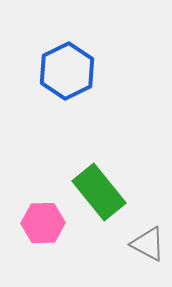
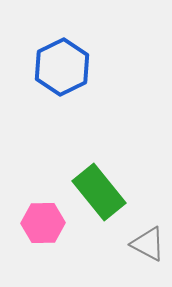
blue hexagon: moved 5 px left, 4 px up
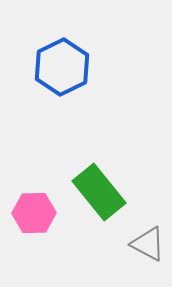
pink hexagon: moved 9 px left, 10 px up
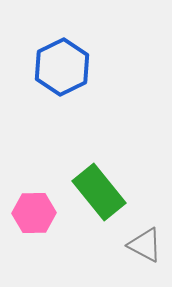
gray triangle: moved 3 px left, 1 px down
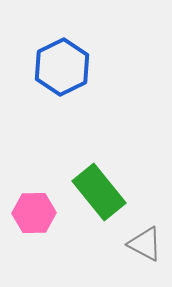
gray triangle: moved 1 px up
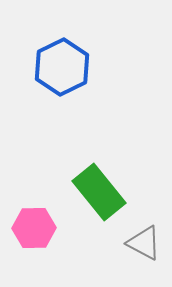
pink hexagon: moved 15 px down
gray triangle: moved 1 px left, 1 px up
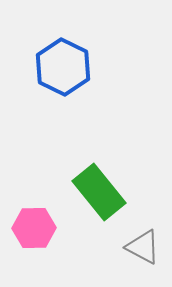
blue hexagon: moved 1 px right; rotated 8 degrees counterclockwise
gray triangle: moved 1 px left, 4 px down
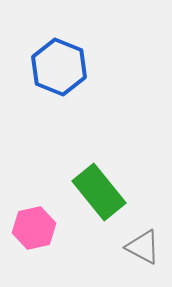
blue hexagon: moved 4 px left; rotated 4 degrees counterclockwise
pink hexagon: rotated 12 degrees counterclockwise
